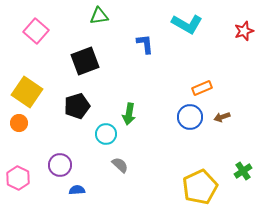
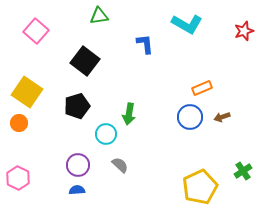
black square: rotated 32 degrees counterclockwise
purple circle: moved 18 px right
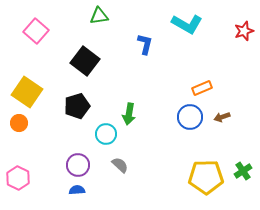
blue L-shape: rotated 20 degrees clockwise
yellow pentagon: moved 6 px right, 10 px up; rotated 24 degrees clockwise
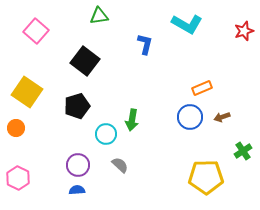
green arrow: moved 3 px right, 6 px down
orange circle: moved 3 px left, 5 px down
green cross: moved 20 px up
